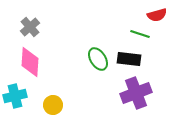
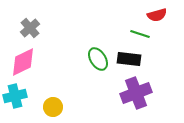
gray cross: moved 1 px down
pink diamond: moved 7 px left; rotated 60 degrees clockwise
yellow circle: moved 2 px down
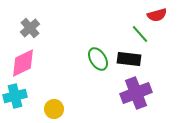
green line: rotated 30 degrees clockwise
pink diamond: moved 1 px down
yellow circle: moved 1 px right, 2 px down
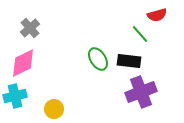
black rectangle: moved 2 px down
purple cross: moved 5 px right, 1 px up
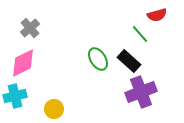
black rectangle: rotated 35 degrees clockwise
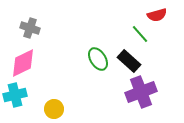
gray cross: rotated 30 degrees counterclockwise
cyan cross: moved 1 px up
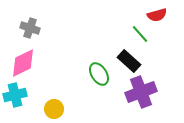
green ellipse: moved 1 px right, 15 px down
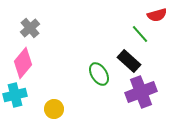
gray cross: rotated 30 degrees clockwise
pink diamond: rotated 24 degrees counterclockwise
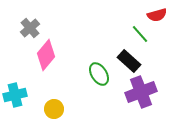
pink diamond: moved 23 px right, 8 px up
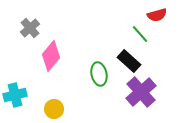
pink diamond: moved 5 px right, 1 px down
green ellipse: rotated 20 degrees clockwise
purple cross: rotated 20 degrees counterclockwise
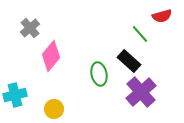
red semicircle: moved 5 px right, 1 px down
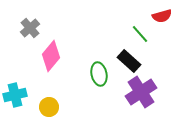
purple cross: rotated 8 degrees clockwise
yellow circle: moved 5 px left, 2 px up
